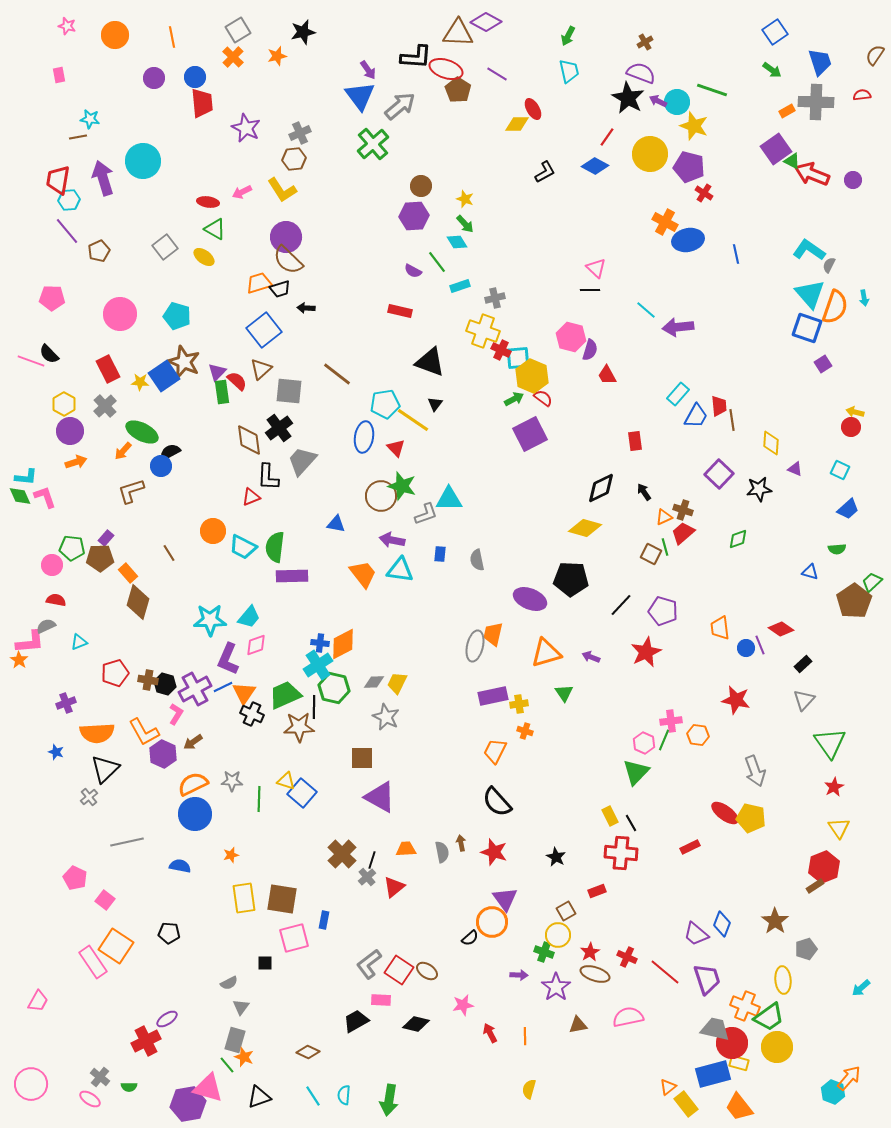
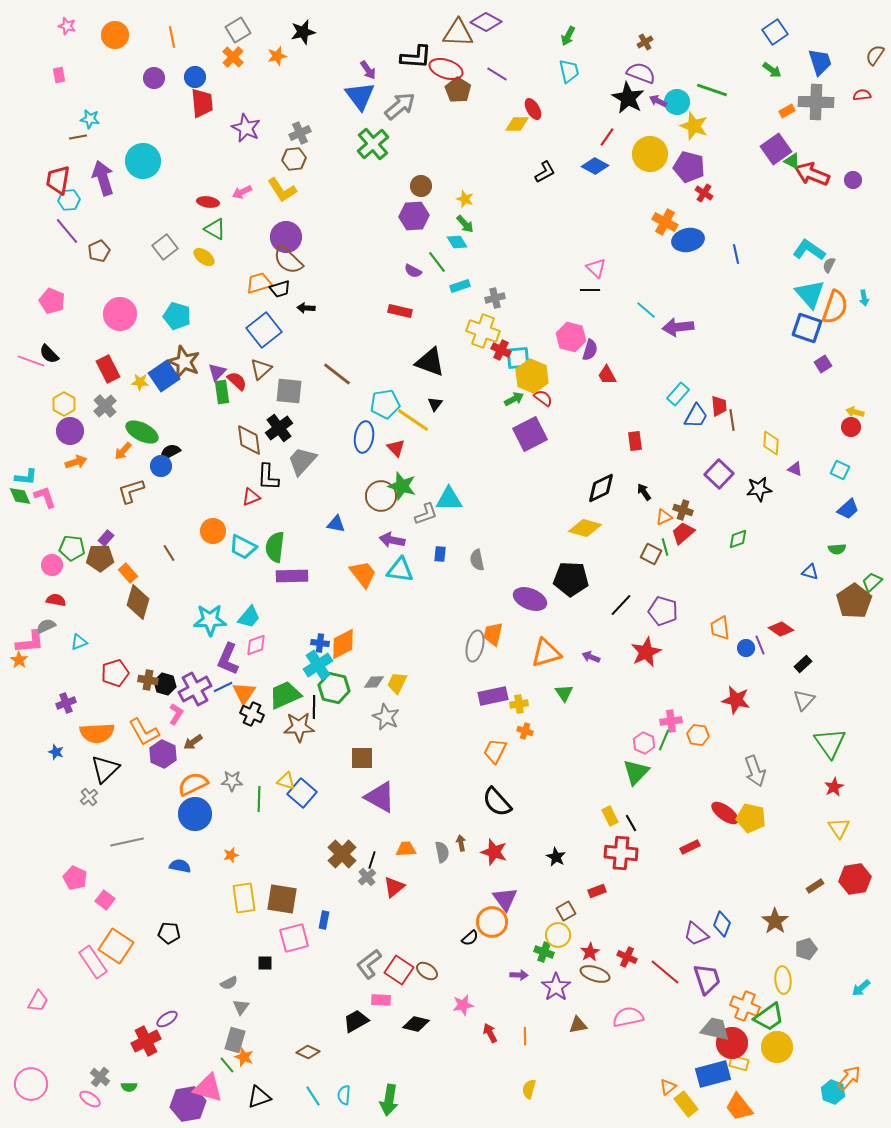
pink pentagon at (52, 298): moved 3 px down; rotated 20 degrees clockwise
red hexagon at (824, 867): moved 31 px right, 12 px down; rotated 12 degrees clockwise
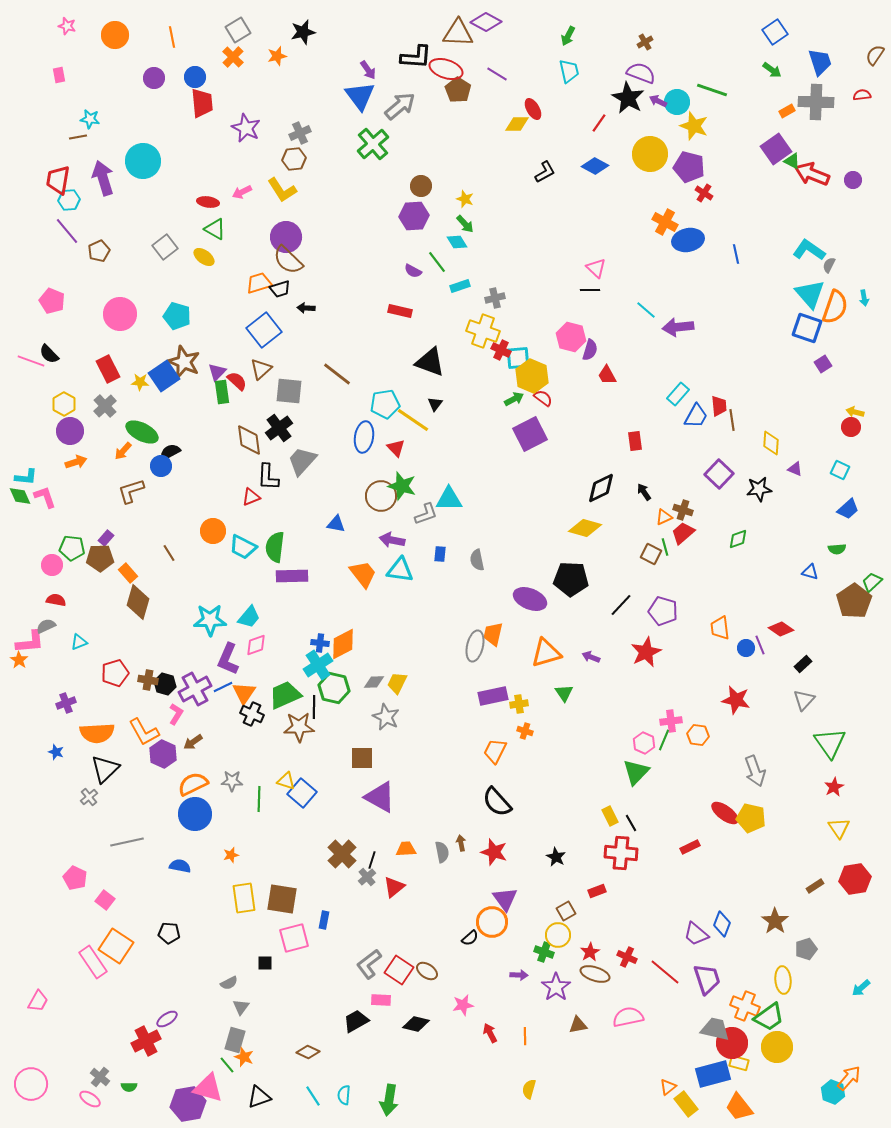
red line at (607, 137): moved 8 px left, 14 px up
